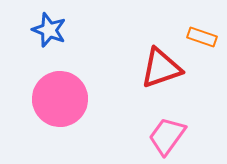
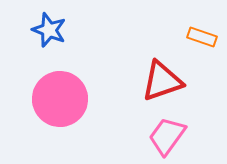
red triangle: moved 1 px right, 13 px down
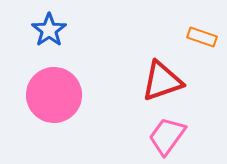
blue star: rotated 16 degrees clockwise
pink circle: moved 6 px left, 4 px up
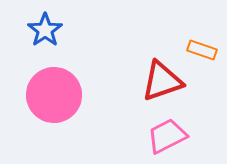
blue star: moved 4 px left
orange rectangle: moved 13 px down
pink trapezoid: rotated 27 degrees clockwise
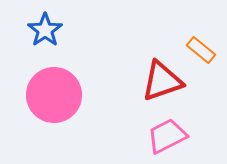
orange rectangle: moved 1 px left; rotated 20 degrees clockwise
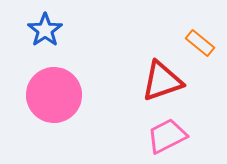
orange rectangle: moved 1 px left, 7 px up
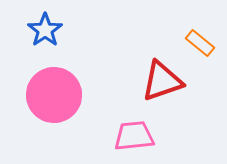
pink trapezoid: moved 33 px left; rotated 21 degrees clockwise
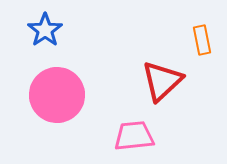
orange rectangle: moved 2 px right, 3 px up; rotated 40 degrees clockwise
red triangle: rotated 24 degrees counterclockwise
pink circle: moved 3 px right
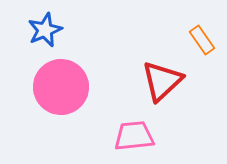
blue star: rotated 12 degrees clockwise
orange rectangle: rotated 24 degrees counterclockwise
pink circle: moved 4 px right, 8 px up
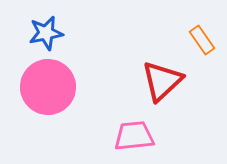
blue star: moved 1 px right, 3 px down; rotated 12 degrees clockwise
pink circle: moved 13 px left
